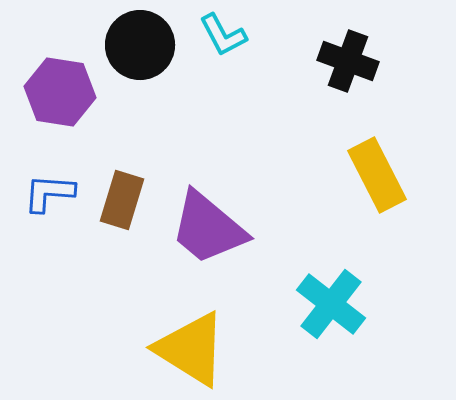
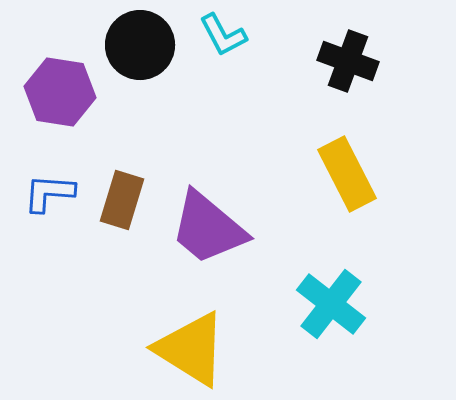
yellow rectangle: moved 30 px left, 1 px up
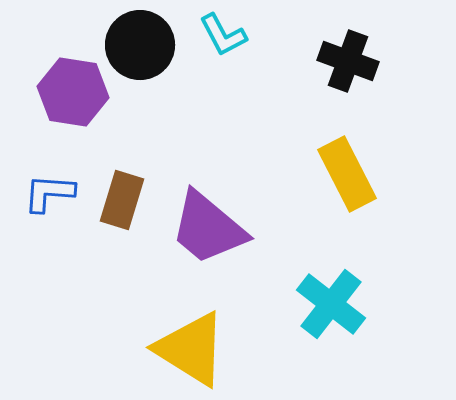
purple hexagon: moved 13 px right
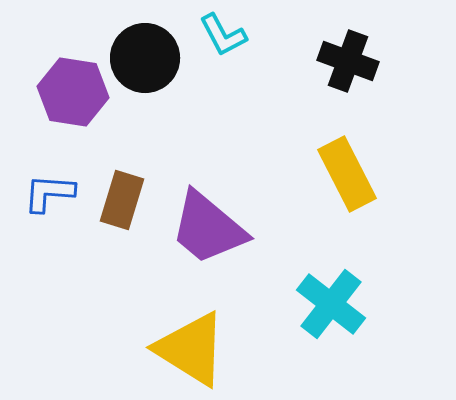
black circle: moved 5 px right, 13 px down
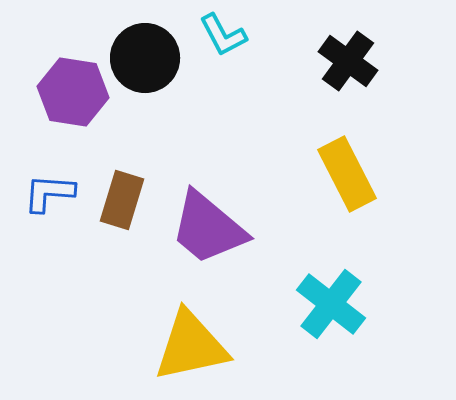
black cross: rotated 16 degrees clockwise
yellow triangle: moved 3 px up; rotated 44 degrees counterclockwise
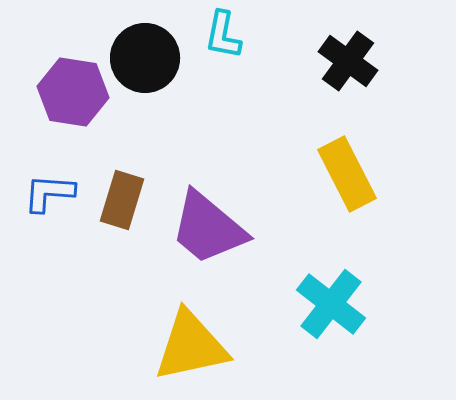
cyan L-shape: rotated 39 degrees clockwise
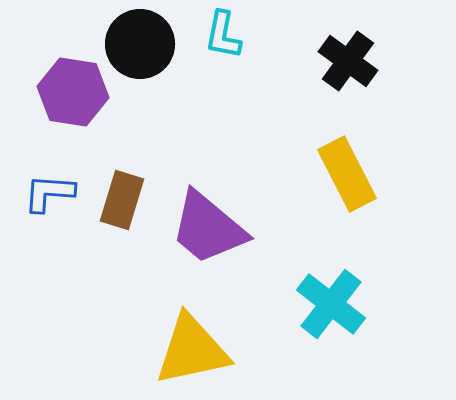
black circle: moved 5 px left, 14 px up
yellow triangle: moved 1 px right, 4 px down
